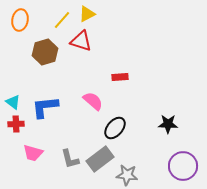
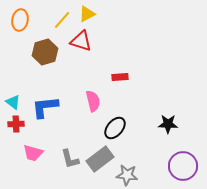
pink semicircle: rotated 35 degrees clockwise
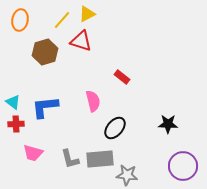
red rectangle: moved 2 px right; rotated 42 degrees clockwise
gray rectangle: rotated 32 degrees clockwise
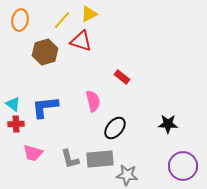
yellow triangle: moved 2 px right
cyan triangle: moved 2 px down
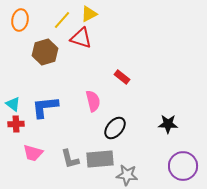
red triangle: moved 3 px up
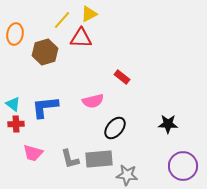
orange ellipse: moved 5 px left, 14 px down
red triangle: rotated 15 degrees counterclockwise
pink semicircle: rotated 90 degrees clockwise
gray rectangle: moved 1 px left
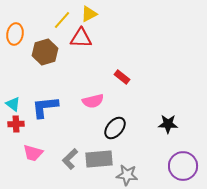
gray L-shape: rotated 60 degrees clockwise
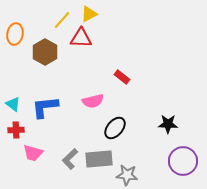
brown hexagon: rotated 15 degrees counterclockwise
red cross: moved 6 px down
purple circle: moved 5 px up
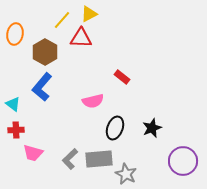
blue L-shape: moved 3 px left, 20 px up; rotated 44 degrees counterclockwise
black star: moved 16 px left, 4 px down; rotated 24 degrees counterclockwise
black ellipse: rotated 20 degrees counterclockwise
gray star: moved 1 px left, 1 px up; rotated 20 degrees clockwise
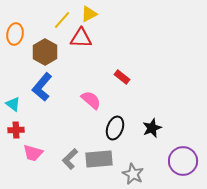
pink semicircle: moved 2 px left, 1 px up; rotated 125 degrees counterclockwise
gray star: moved 7 px right
